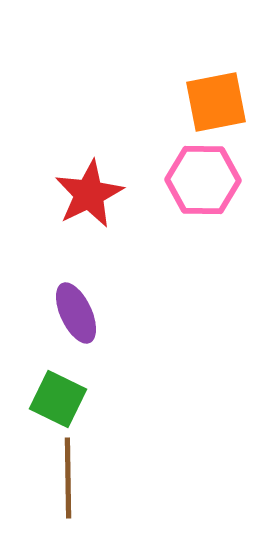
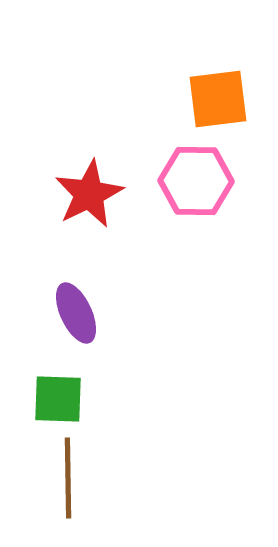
orange square: moved 2 px right, 3 px up; rotated 4 degrees clockwise
pink hexagon: moved 7 px left, 1 px down
green square: rotated 24 degrees counterclockwise
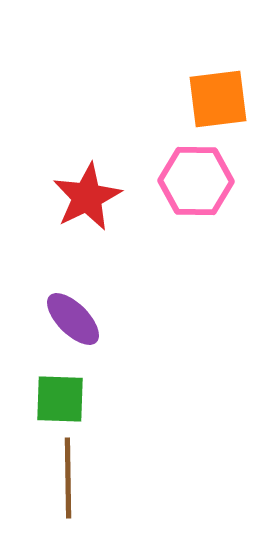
red star: moved 2 px left, 3 px down
purple ellipse: moved 3 px left, 6 px down; rotated 20 degrees counterclockwise
green square: moved 2 px right
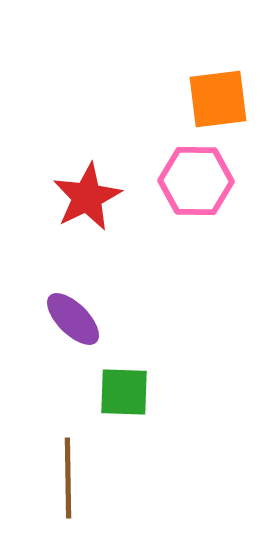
green square: moved 64 px right, 7 px up
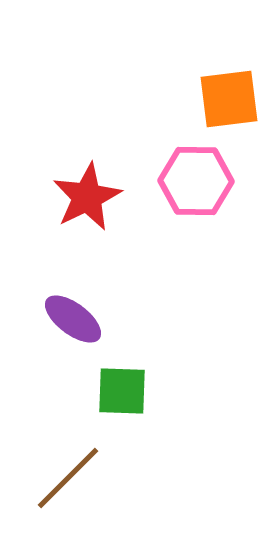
orange square: moved 11 px right
purple ellipse: rotated 8 degrees counterclockwise
green square: moved 2 px left, 1 px up
brown line: rotated 46 degrees clockwise
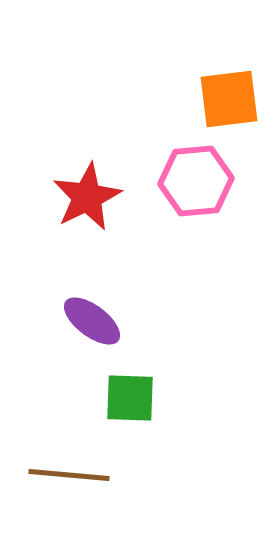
pink hexagon: rotated 6 degrees counterclockwise
purple ellipse: moved 19 px right, 2 px down
green square: moved 8 px right, 7 px down
brown line: moved 1 px right, 3 px up; rotated 50 degrees clockwise
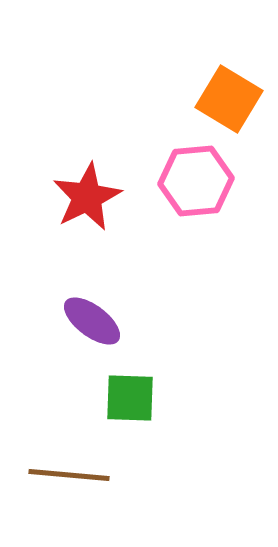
orange square: rotated 38 degrees clockwise
